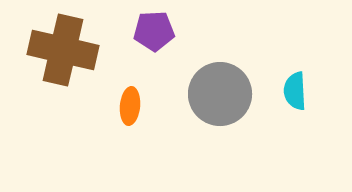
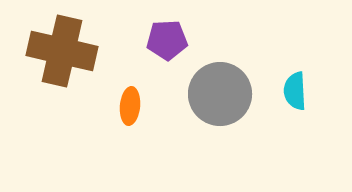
purple pentagon: moved 13 px right, 9 px down
brown cross: moved 1 px left, 1 px down
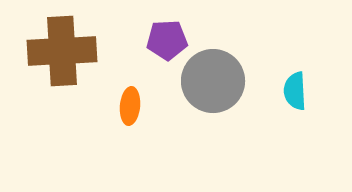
brown cross: rotated 16 degrees counterclockwise
gray circle: moved 7 px left, 13 px up
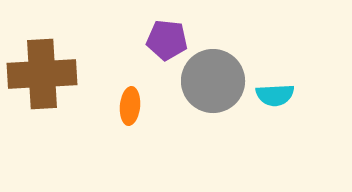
purple pentagon: rotated 9 degrees clockwise
brown cross: moved 20 px left, 23 px down
cyan semicircle: moved 20 px left, 4 px down; rotated 90 degrees counterclockwise
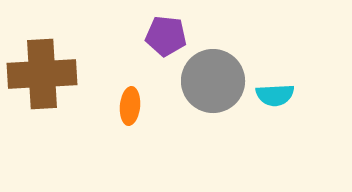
purple pentagon: moved 1 px left, 4 px up
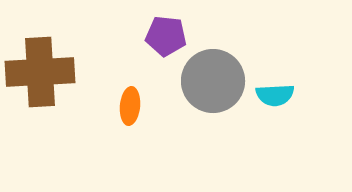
brown cross: moved 2 px left, 2 px up
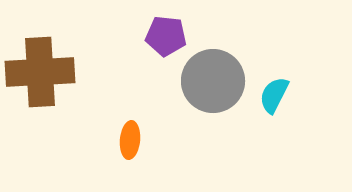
cyan semicircle: moved 1 px left; rotated 120 degrees clockwise
orange ellipse: moved 34 px down
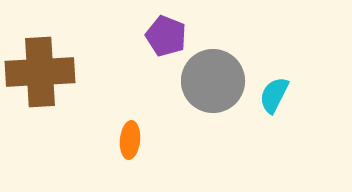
purple pentagon: rotated 15 degrees clockwise
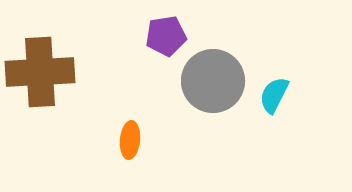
purple pentagon: rotated 30 degrees counterclockwise
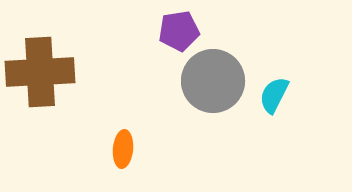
purple pentagon: moved 13 px right, 5 px up
orange ellipse: moved 7 px left, 9 px down
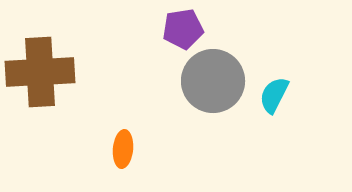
purple pentagon: moved 4 px right, 2 px up
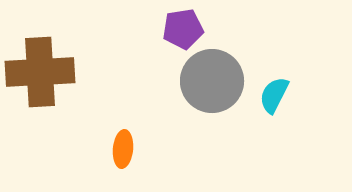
gray circle: moved 1 px left
